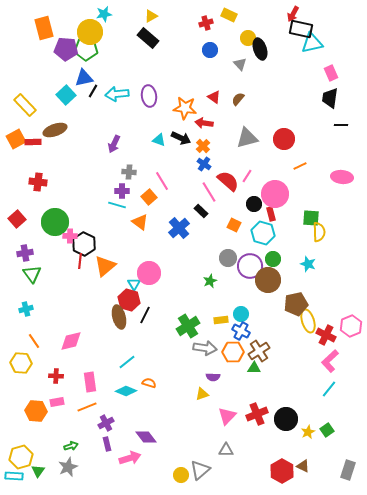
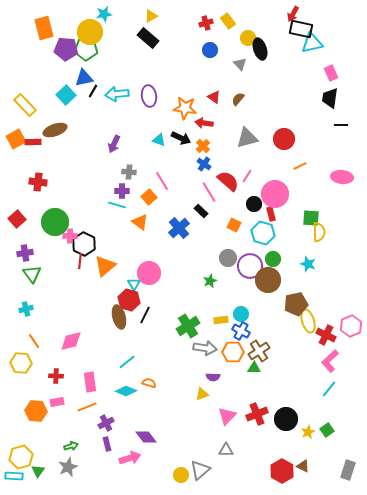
yellow rectangle at (229, 15): moved 1 px left, 6 px down; rotated 28 degrees clockwise
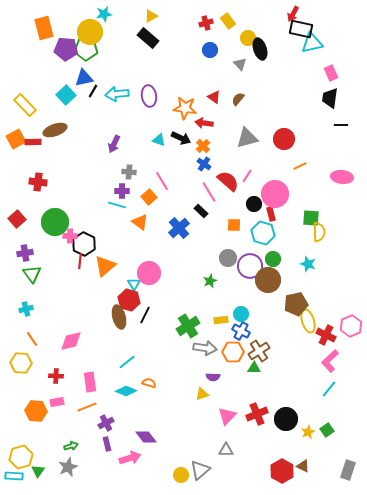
orange square at (234, 225): rotated 24 degrees counterclockwise
orange line at (34, 341): moved 2 px left, 2 px up
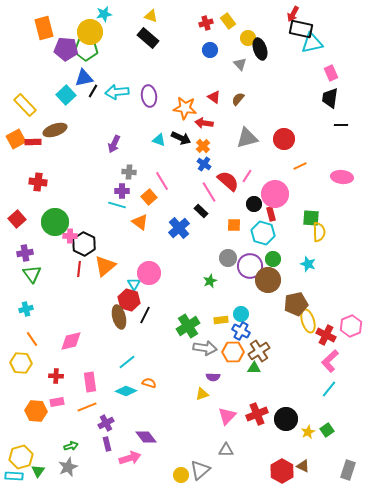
yellow triangle at (151, 16): rotated 48 degrees clockwise
cyan arrow at (117, 94): moved 2 px up
red line at (80, 261): moved 1 px left, 8 px down
